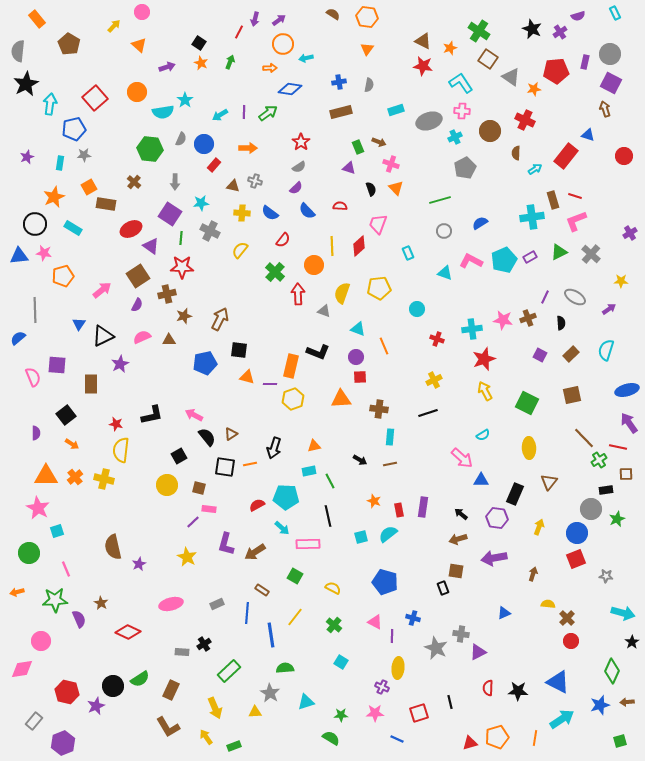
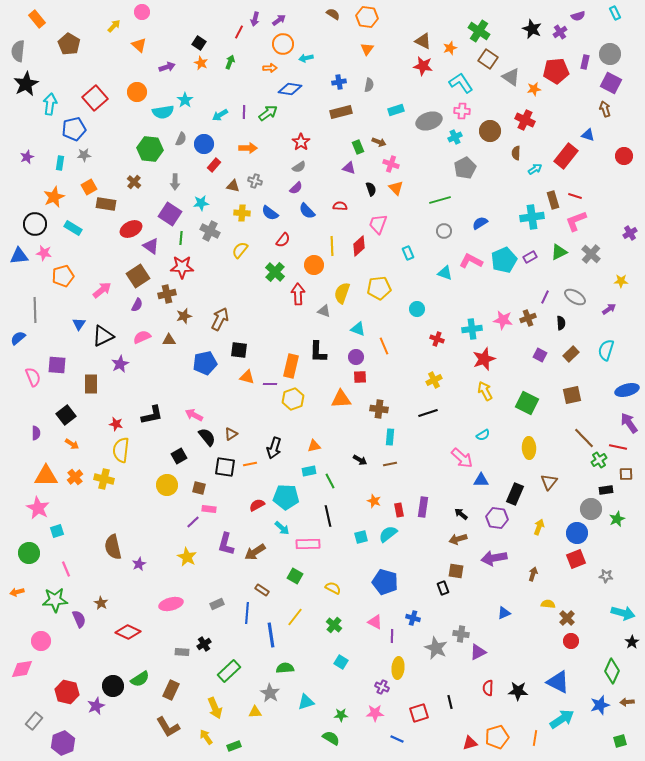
black L-shape at (318, 352): rotated 70 degrees clockwise
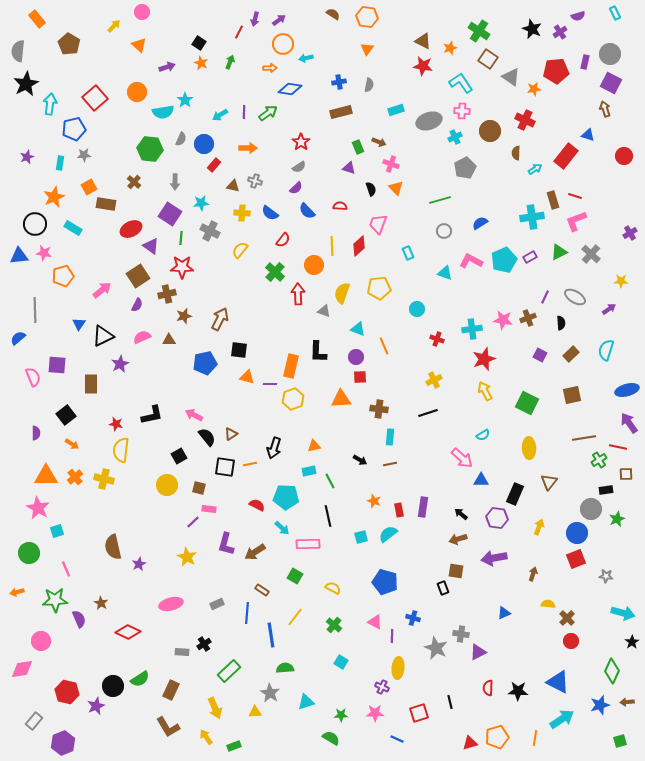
brown line at (584, 438): rotated 55 degrees counterclockwise
red semicircle at (257, 505): rotated 56 degrees clockwise
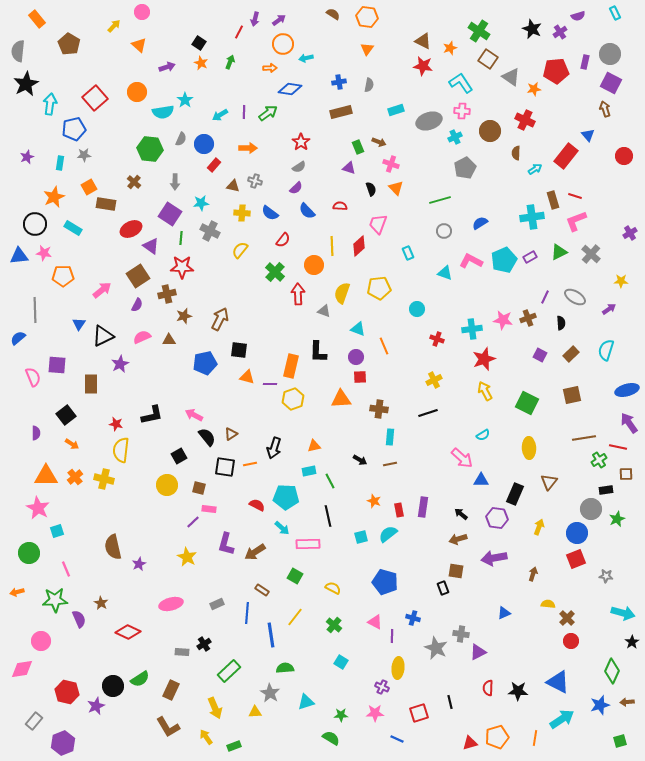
blue triangle at (588, 135): rotated 32 degrees clockwise
orange pentagon at (63, 276): rotated 15 degrees clockwise
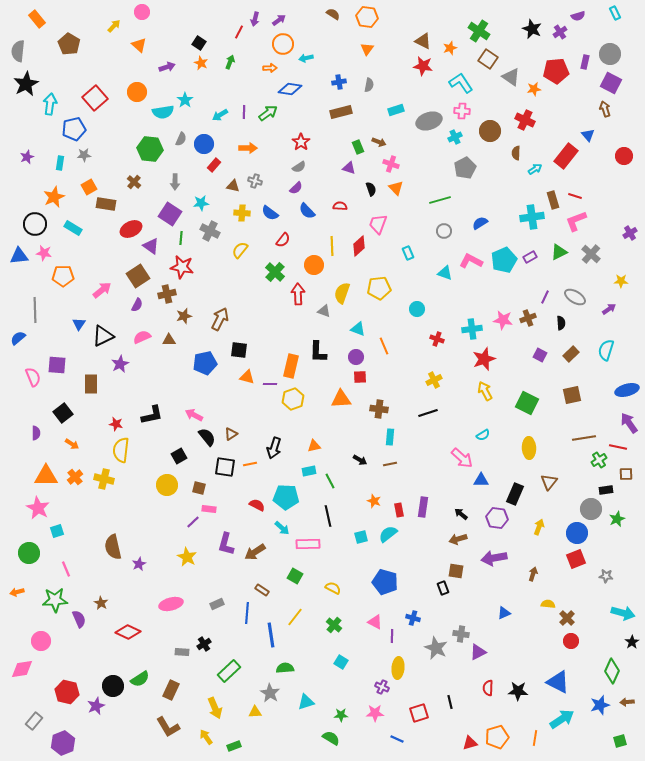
red star at (182, 267): rotated 10 degrees clockwise
black square at (66, 415): moved 3 px left, 2 px up
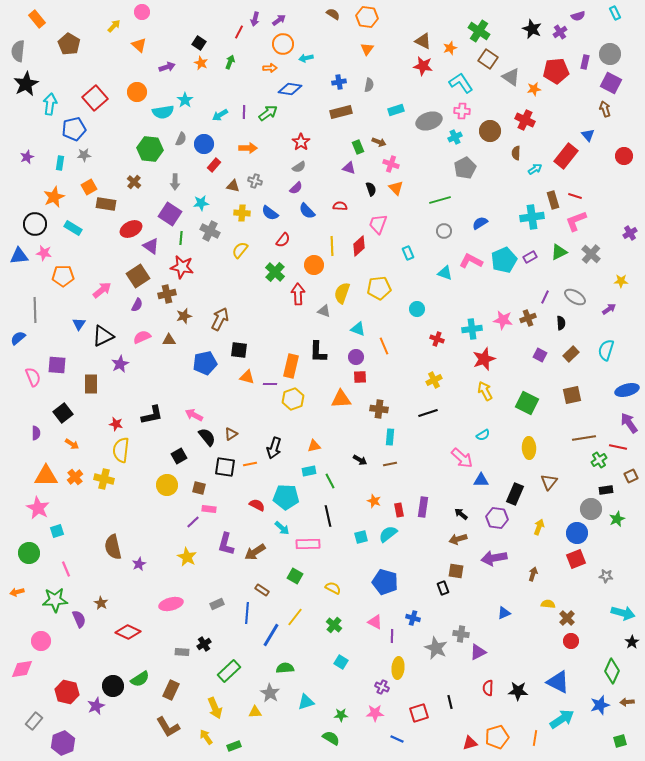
brown square at (626, 474): moved 5 px right, 2 px down; rotated 24 degrees counterclockwise
blue line at (271, 635): rotated 40 degrees clockwise
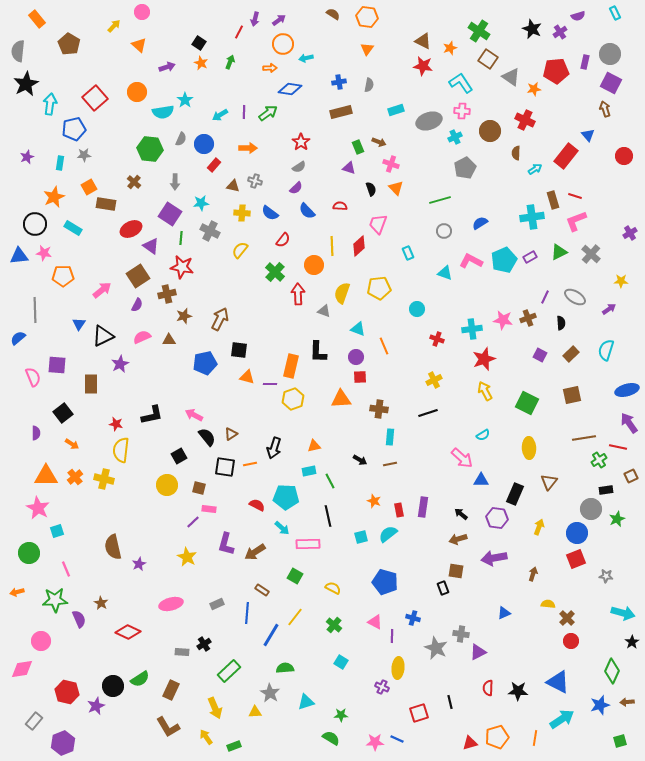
pink star at (375, 713): moved 29 px down
